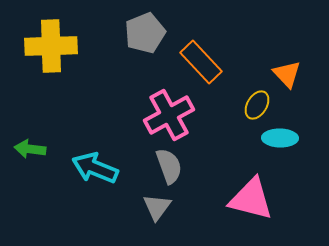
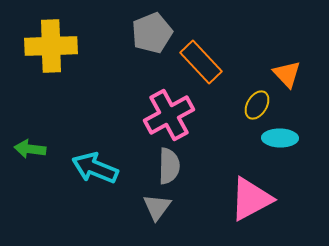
gray pentagon: moved 7 px right
gray semicircle: rotated 21 degrees clockwise
pink triangle: rotated 42 degrees counterclockwise
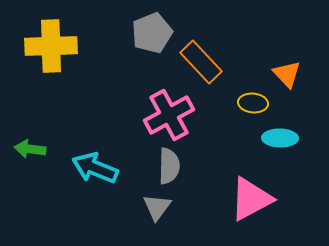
yellow ellipse: moved 4 px left, 2 px up; rotated 64 degrees clockwise
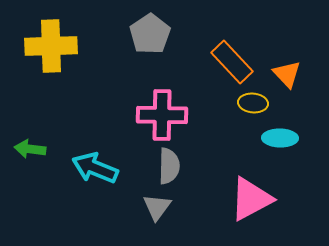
gray pentagon: moved 2 px left, 1 px down; rotated 12 degrees counterclockwise
orange rectangle: moved 31 px right
pink cross: moved 7 px left; rotated 30 degrees clockwise
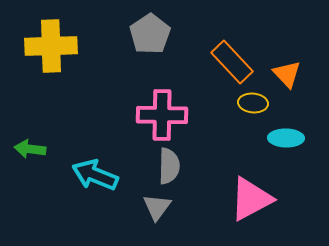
cyan ellipse: moved 6 px right
cyan arrow: moved 7 px down
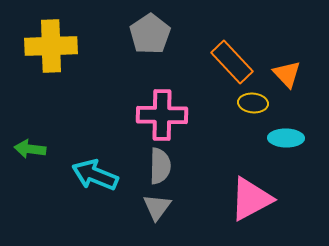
gray semicircle: moved 9 px left
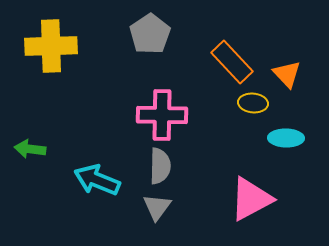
cyan arrow: moved 2 px right, 5 px down
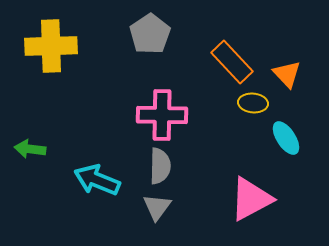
cyan ellipse: rotated 56 degrees clockwise
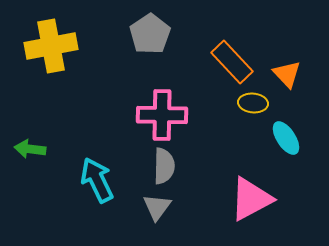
yellow cross: rotated 9 degrees counterclockwise
gray semicircle: moved 4 px right
cyan arrow: rotated 42 degrees clockwise
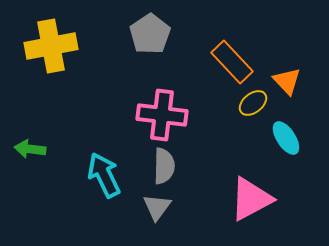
orange triangle: moved 7 px down
yellow ellipse: rotated 44 degrees counterclockwise
pink cross: rotated 6 degrees clockwise
cyan arrow: moved 7 px right, 5 px up
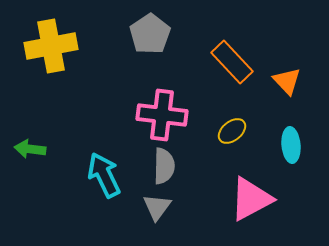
yellow ellipse: moved 21 px left, 28 px down
cyan ellipse: moved 5 px right, 7 px down; rotated 28 degrees clockwise
